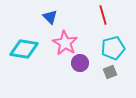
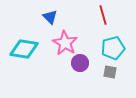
gray square: rotated 32 degrees clockwise
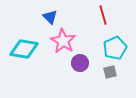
pink star: moved 2 px left, 2 px up
cyan pentagon: moved 2 px right; rotated 10 degrees counterclockwise
gray square: rotated 24 degrees counterclockwise
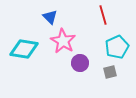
cyan pentagon: moved 2 px right, 1 px up
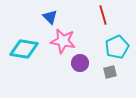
pink star: rotated 20 degrees counterclockwise
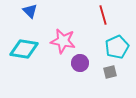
blue triangle: moved 20 px left, 6 px up
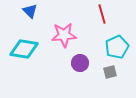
red line: moved 1 px left, 1 px up
pink star: moved 1 px right, 6 px up; rotated 15 degrees counterclockwise
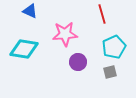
blue triangle: rotated 21 degrees counterclockwise
pink star: moved 1 px right, 1 px up
cyan pentagon: moved 3 px left
purple circle: moved 2 px left, 1 px up
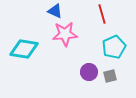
blue triangle: moved 25 px right
purple circle: moved 11 px right, 10 px down
gray square: moved 4 px down
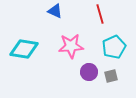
red line: moved 2 px left
pink star: moved 6 px right, 12 px down
gray square: moved 1 px right
